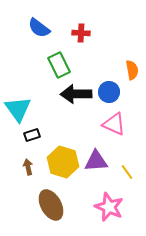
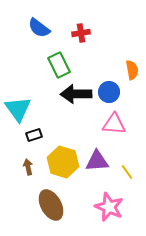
red cross: rotated 12 degrees counterclockwise
pink triangle: rotated 20 degrees counterclockwise
black rectangle: moved 2 px right
purple triangle: moved 1 px right
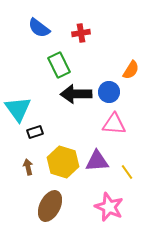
orange semicircle: moved 1 px left; rotated 42 degrees clockwise
black rectangle: moved 1 px right, 3 px up
brown ellipse: moved 1 px left, 1 px down; rotated 56 degrees clockwise
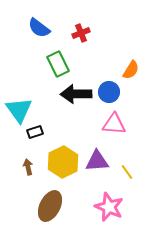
red cross: rotated 12 degrees counterclockwise
green rectangle: moved 1 px left, 1 px up
cyan triangle: moved 1 px right, 1 px down
yellow hexagon: rotated 16 degrees clockwise
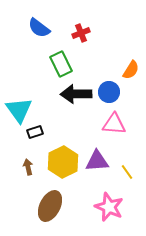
green rectangle: moved 3 px right
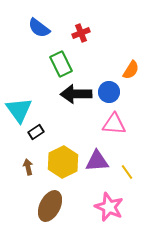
black rectangle: moved 1 px right; rotated 14 degrees counterclockwise
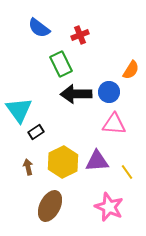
red cross: moved 1 px left, 2 px down
